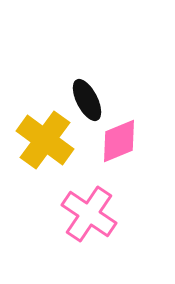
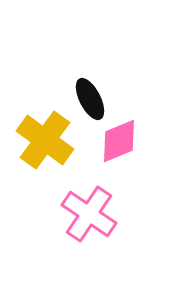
black ellipse: moved 3 px right, 1 px up
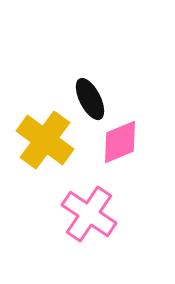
pink diamond: moved 1 px right, 1 px down
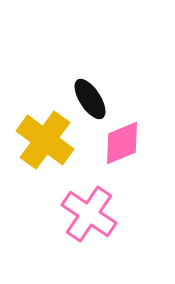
black ellipse: rotated 6 degrees counterclockwise
pink diamond: moved 2 px right, 1 px down
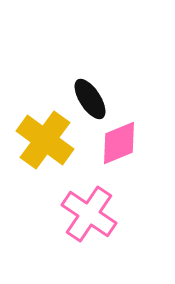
pink diamond: moved 3 px left
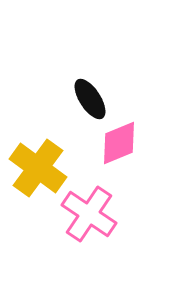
yellow cross: moved 7 px left, 28 px down
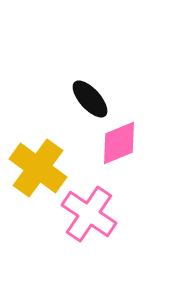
black ellipse: rotated 9 degrees counterclockwise
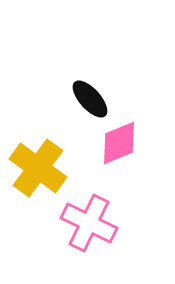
pink cross: moved 9 px down; rotated 8 degrees counterclockwise
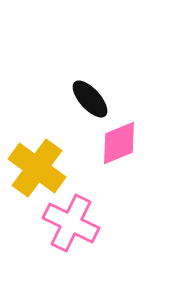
yellow cross: moved 1 px left
pink cross: moved 18 px left
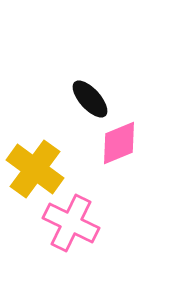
yellow cross: moved 2 px left, 1 px down
